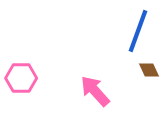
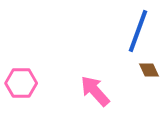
pink hexagon: moved 5 px down
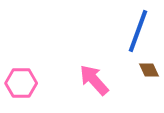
pink arrow: moved 1 px left, 11 px up
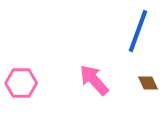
brown diamond: moved 1 px left, 13 px down
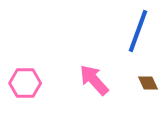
pink hexagon: moved 4 px right
